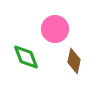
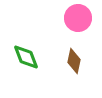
pink circle: moved 23 px right, 11 px up
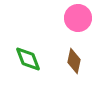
green diamond: moved 2 px right, 2 px down
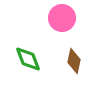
pink circle: moved 16 px left
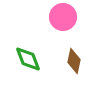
pink circle: moved 1 px right, 1 px up
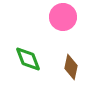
brown diamond: moved 3 px left, 6 px down
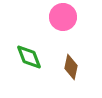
green diamond: moved 1 px right, 2 px up
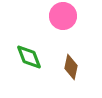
pink circle: moved 1 px up
